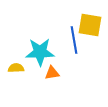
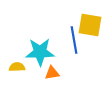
yellow semicircle: moved 1 px right, 1 px up
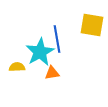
yellow square: moved 2 px right
blue line: moved 17 px left, 1 px up
cyan star: rotated 28 degrees counterclockwise
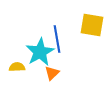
orange triangle: rotated 35 degrees counterclockwise
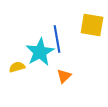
yellow semicircle: rotated 14 degrees counterclockwise
orange triangle: moved 12 px right, 3 px down
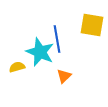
cyan star: rotated 20 degrees counterclockwise
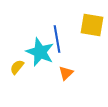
yellow semicircle: rotated 35 degrees counterclockwise
orange triangle: moved 2 px right, 3 px up
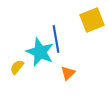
yellow square: moved 5 px up; rotated 30 degrees counterclockwise
blue line: moved 1 px left
orange triangle: moved 2 px right
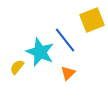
blue line: moved 9 px right, 1 px down; rotated 28 degrees counterclockwise
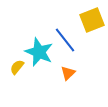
cyan star: moved 1 px left
